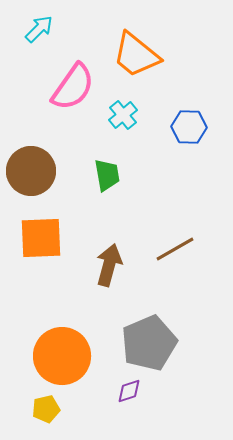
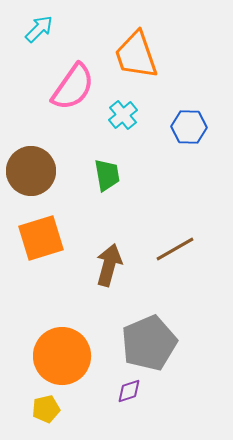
orange trapezoid: rotated 32 degrees clockwise
orange square: rotated 15 degrees counterclockwise
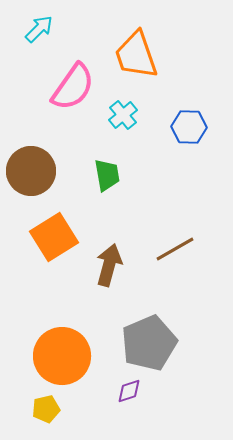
orange square: moved 13 px right, 1 px up; rotated 15 degrees counterclockwise
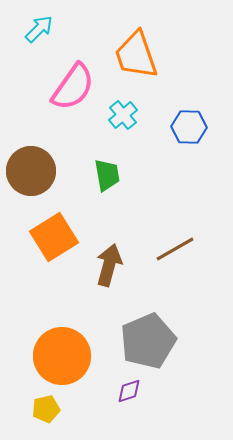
gray pentagon: moved 1 px left, 2 px up
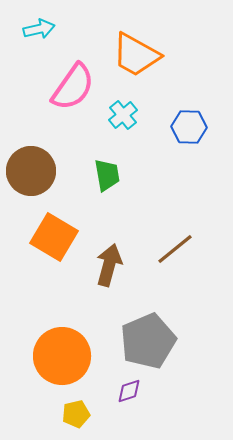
cyan arrow: rotated 32 degrees clockwise
orange trapezoid: rotated 42 degrees counterclockwise
orange square: rotated 27 degrees counterclockwise
brown line: rotated 9 degrees counterclockwise
yellow pentagon: moved 30 px right, 5 px down
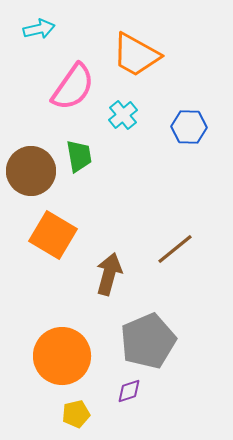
green trapezoid: moved 28 px left, 19 px up
orange square: moved 1 px left, 2 px up
brown arrow: moved 9 px down
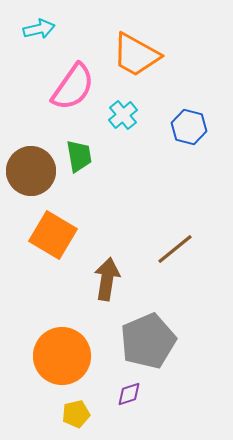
blue hexagon: rotated 12 degrees clockwise
brown arrow: moved 2 px left, 5 px down; rotated 6 degrees counterclockwise
purple diamond: moved 3 px down
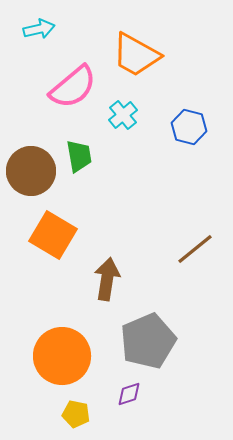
pink semicircle: rotated 15 degrees clockwise
brown line: moved 20 px right
yellow pentagon: rotated 24 degrees clockwise
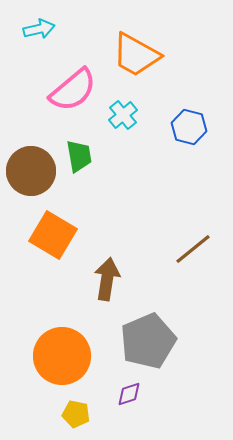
pink semicircle: moved 3 px down
brown line: moved 2 px left
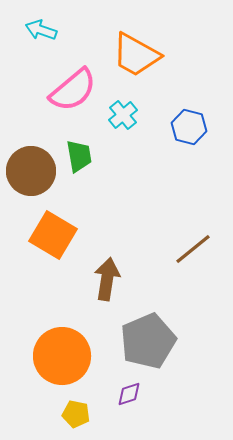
cyan arrow: moved 2 px right, 1 px down; rotated 148 degrees counterclockwise
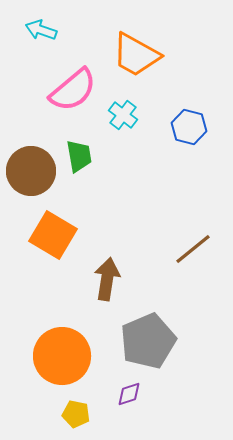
cyan cross: rotated 12 degrees counterclockwise
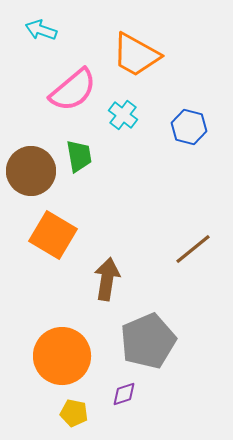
purple diamond: moved 5 px left
yellow pentagon: moved 2 px left, 1 px up
